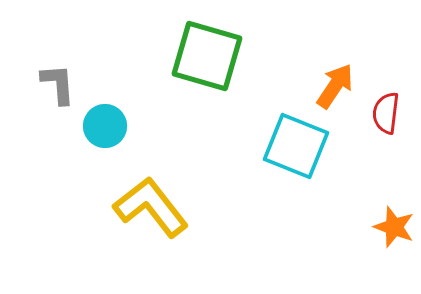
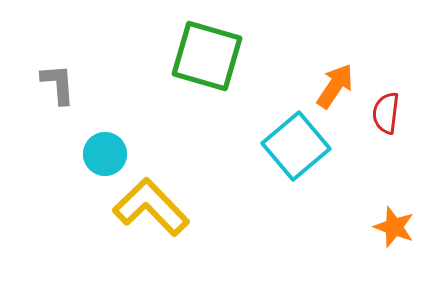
cyan circle: moved 28 px down
cyan square: rotated 28 degrees clockwise
yellow L-shape: rotated 6 degrees counterclockwise
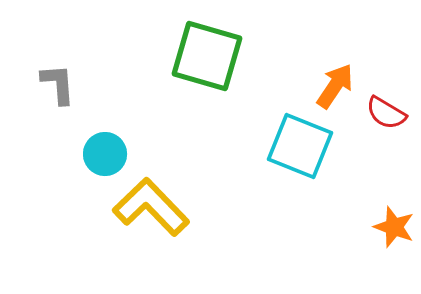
red semicircle: rotated 66 degrees counterclockwise
cyan square: moved 4 px right; rotated 28 degrees counterclockwise
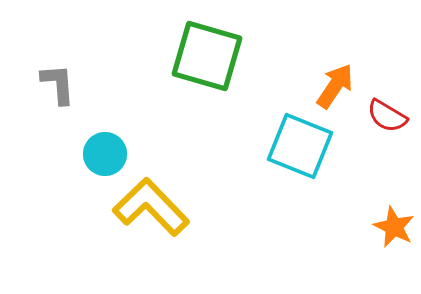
red semicircle: moved 1 px right, 3 px down
orange star: rotated 6 degrees clockwise
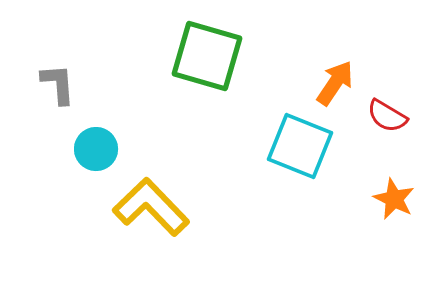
orange arrow: moved 3 px up
cyan circle: moved 9 px left, 5 px up
orange star: moved 28 px up
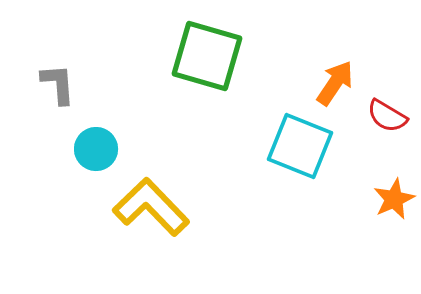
orange star: rotated 21 degrees clockwise
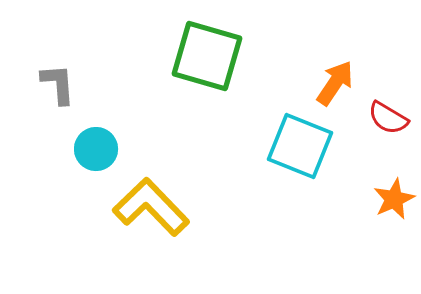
red semicircle: moved 1 px right, 2 px down
